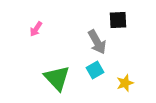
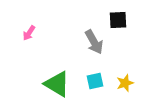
pink arrow: moved 7 px left, 4 px down
gray arrow: moved 3 px left
cyan square: moved 11 px down; rotated 18 degrees clockwise
green triangle: moved 6 px down; rotated 16 degrees counterclockwise
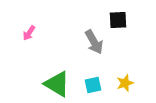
cyan square: moved 2 px left, 4 px down
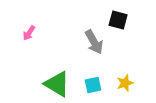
black square: rotated 18 degrees clockwise
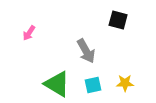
gray arrow: moved 8 px left, 9 px down
yellow star: rotated 18 degrees clockwise
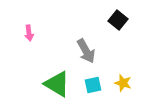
black square: rotated 24 degrees clockwise
pink arrow: rotated 42 degrees counterclockwise
yellow star: moved 2 px left; rotated 18 degrees clockwise
